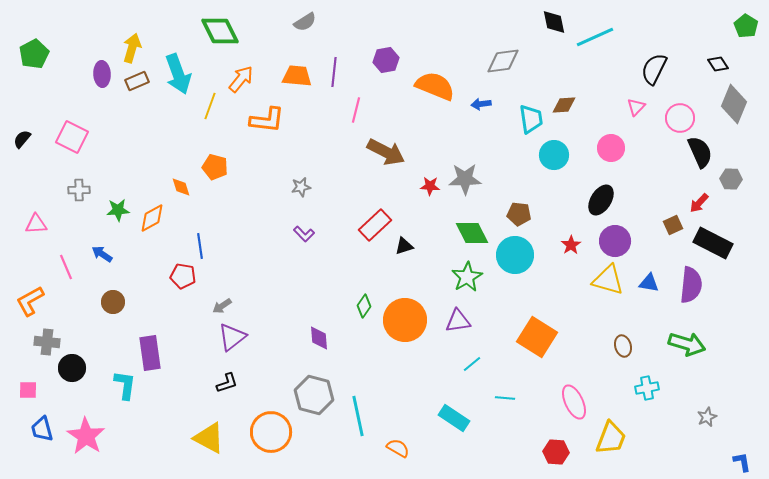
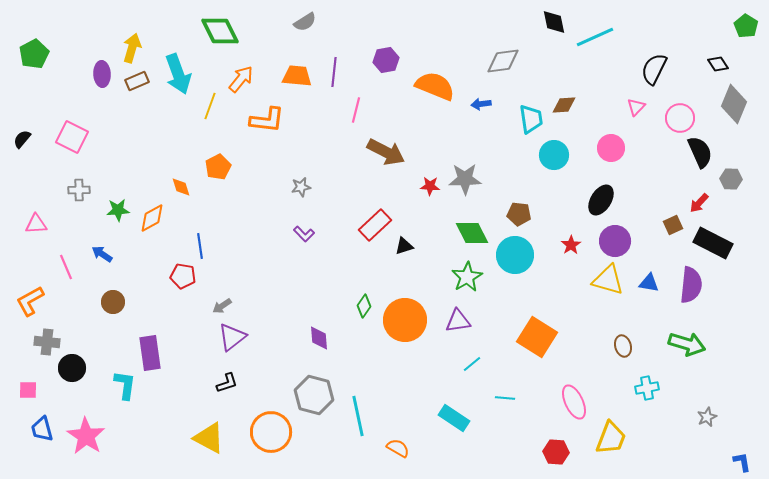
orange pentagon at (215, 167): moved 3 px right; rotated 30 degrees clockwise
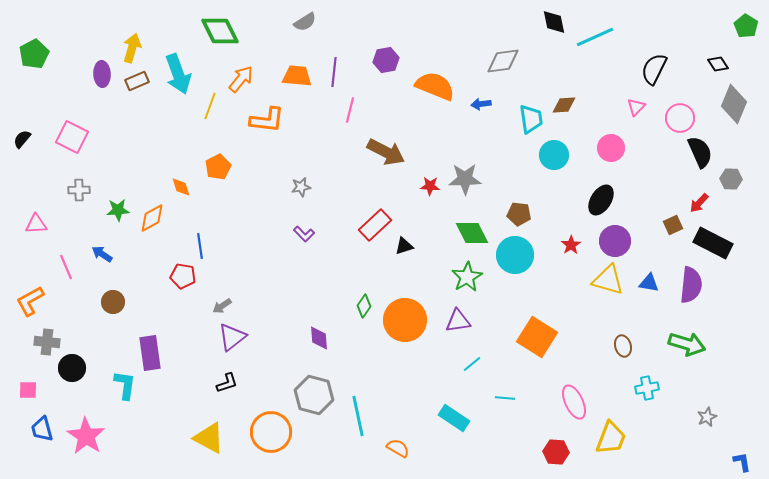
pink line at (356, 110): moved 6 px left
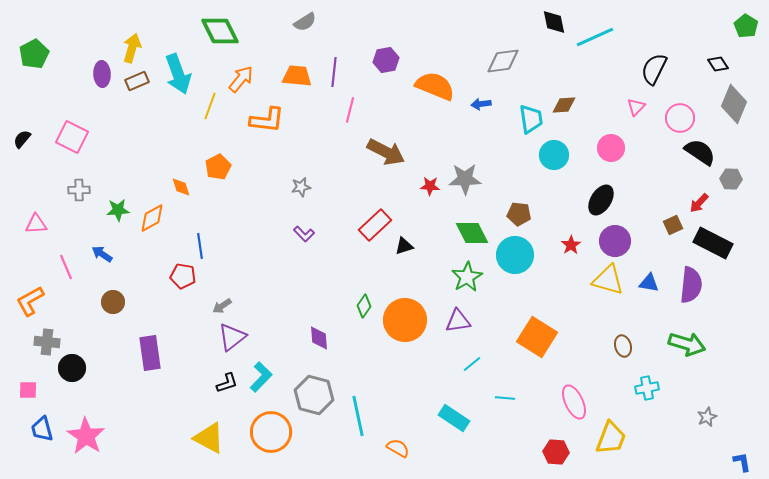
black semicircle at (700, 152): rotated 32 degrees counterclockwise
cyan L-shape at (125, 385): moved 136 px right, 8 px up; rotated 36 degrees clockwise
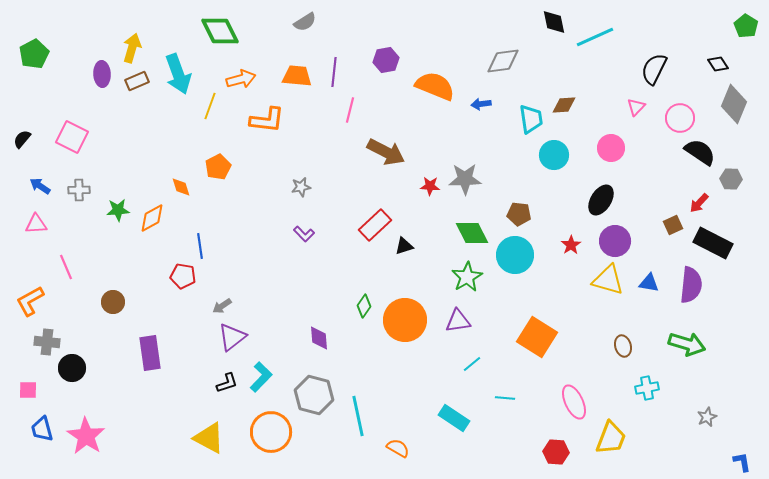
orange arrow at (241, 79): rotated 36 degrees clockwise
blue arrow at (102, 254): moved 62 px left, 68 px up
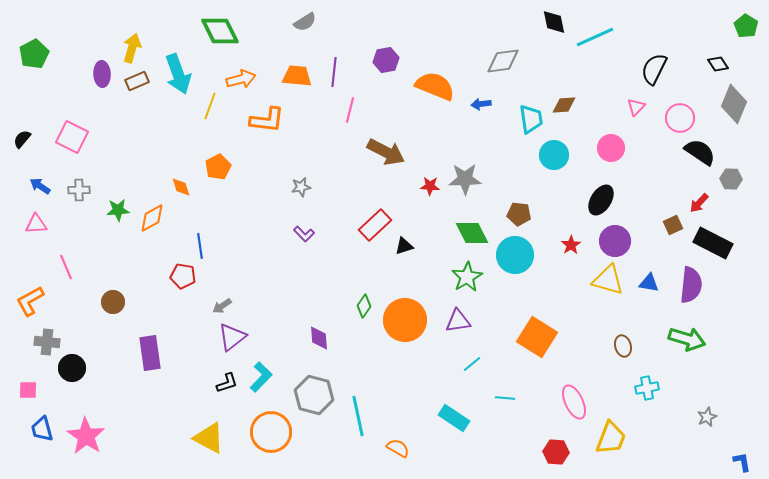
green arrow at (687, 344): moved 5 px up
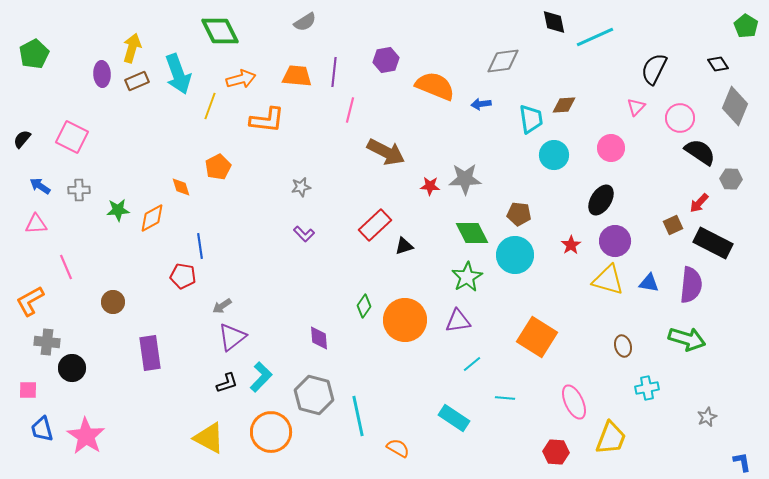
gray diamond at (734, 104): moved 1 px right, 2 px down
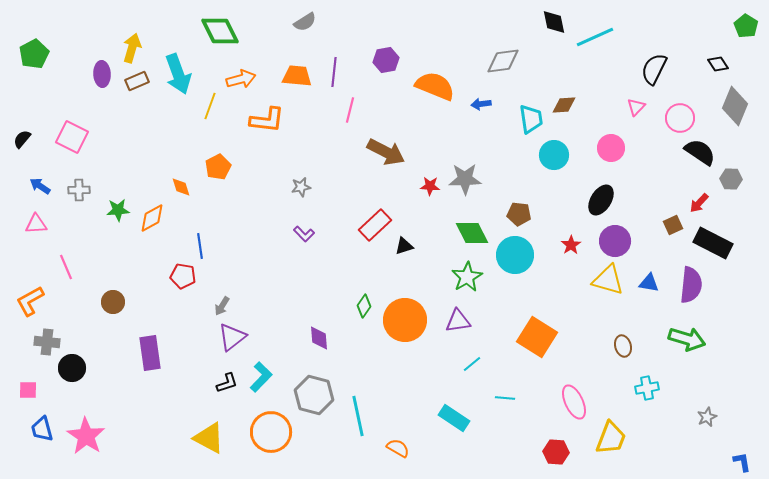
gray arrow at (222, 306): rotated 24 degrees counterclockwise
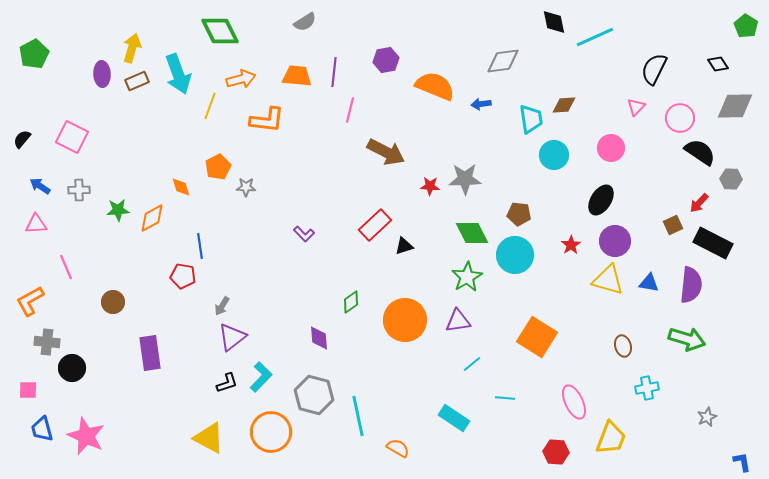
gray diamond at (735, 106): rotated 66 degrees clockwise
gray star at (301, 187): moved 55 px left; rotated 12 degrees clockwise
green diamond at (364, 306): moved 13 px left, 4 px up; rotated 20 degrees clockwise
pink star at (86, 436): rotated 9 degrees counterclockwise
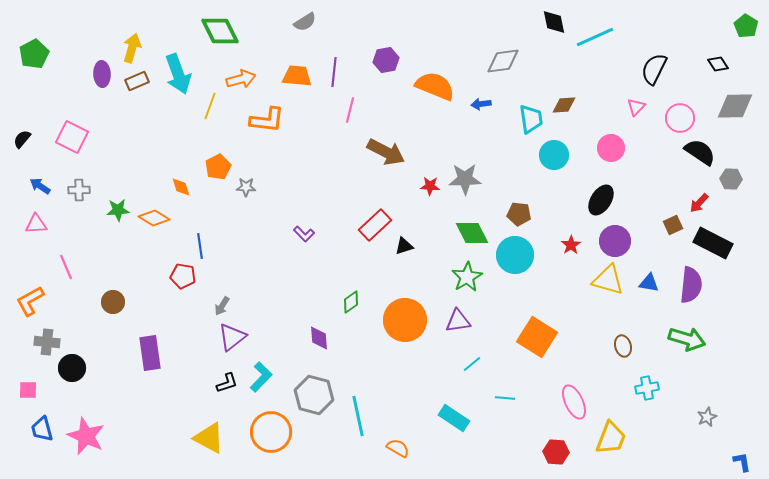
orange diamond at (152, 218): moved 2 px right; rotated 60 degrees clockwise
